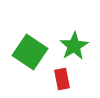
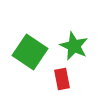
green star: rotated 16 degrees counterclockwise
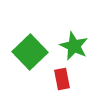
green square: rotated 12 degrees clockwise
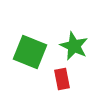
green square: rotated 24 degrees counterclockwise
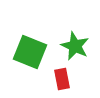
green star: moved 1 px right
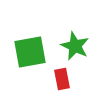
green square: rotated 32 degrees counterclockwise
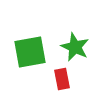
green star: moved 1 px down
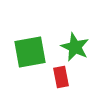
red rectangle: moved 1 px left, 2 px up
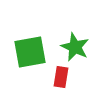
red rectangle: rotated 20 degrees clockwise
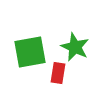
red rectangle: moved 3 px left, 4 px up
